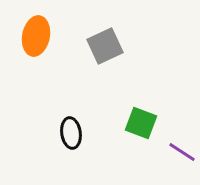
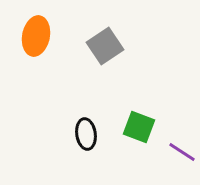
gray square: rotated 9 degrees counterclockwise
green square: moved 2 px left, 4 px down
black ellipse: moved 15 px right, 1 px down
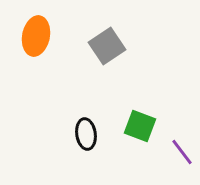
gray square: moved 2 px right
green square: moved 1 px right, 1 px up
purple line: rotated 20 degrees clockwise
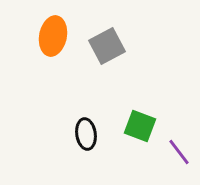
orange ellipse: moved 17 px right
gray square: rotated 6 degrees clockwise
purple line: moved 3 px left
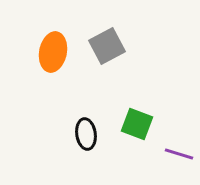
orange ellipse: moved 16 px down
green square: moved 3 px left, 2 px up
purple line: moved 2 px down; rotated 36 degrees counterclockwise
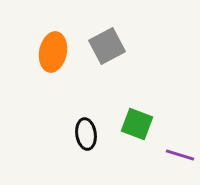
purple line: moved 1 px right, 1 px down
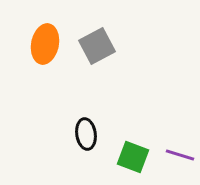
gray square: moved 10 px left
orange ellipse: moved 8 px left, 8 px up
green square: moved 4 px left, 33 px down
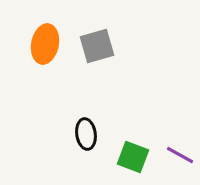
gray square: rotated 12 degrees clockwise
purple line: rotated 12 degrees clockwise
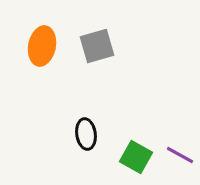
orange ellipse: moved 3 px left, 2 px down
green square: moved 3 px right; rotated 8 degrees clockwise
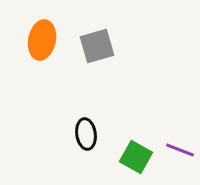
orange ellipse: moved 6 px up
purple line: moved 5 px up; rotated 8 degrees counterclockwise
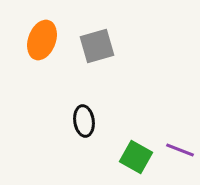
orange ellipse: rotated 9 degrees clockwise
black ellipse: moved 2 px left, 13 px up
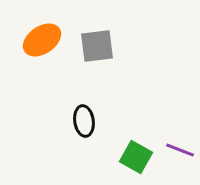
orange ellipse: rotated 36 degrees clockwise
gray square: rotated 9 degrees clockwise
